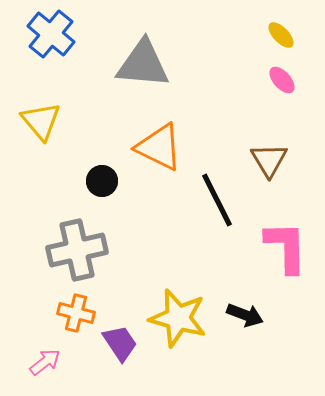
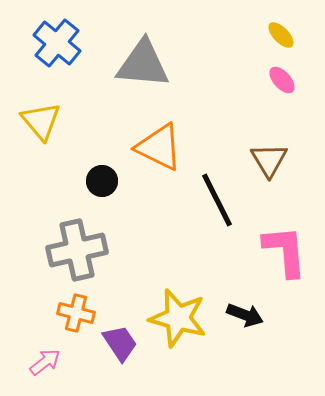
blue cross: moved 6 px right, 9 px down
pink L-shape: moved 1 px left, 4 px down; rotated 4 degrees counterclockwise
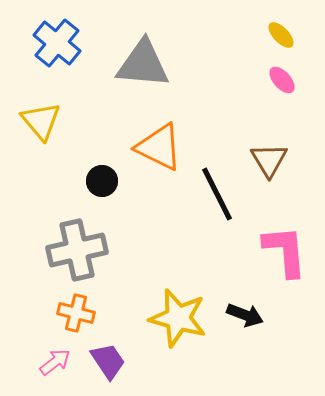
black line: moved 6 px up
purple trapezoid: moved 12 px left, 18 px down
pink arrow: moved 10 px right
